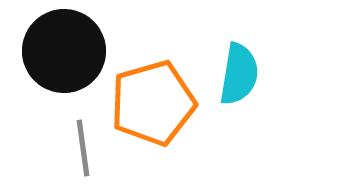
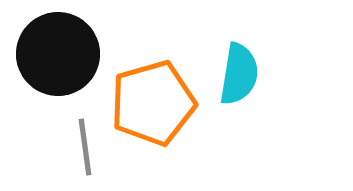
black circle: moved 6 px left, 3 px down
gray line: moved 2 px right, 1 px up
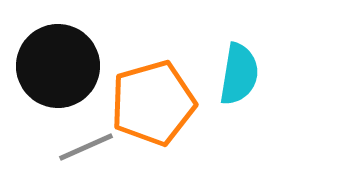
black circle: moved 12 px down
gray line: moved 1 px right; rotated 74 degrees clockwise
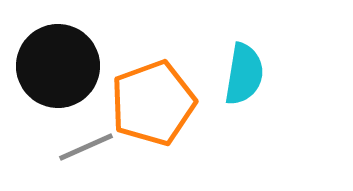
cyan semicircle: moved 5 px right
orange pentagon: rotated 4 degrees counterclockwise
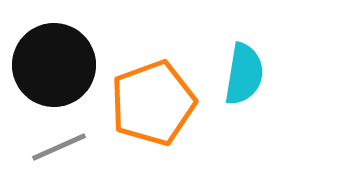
black circle: moved 4 px left, 1 px up
gray line: moved 27 px left
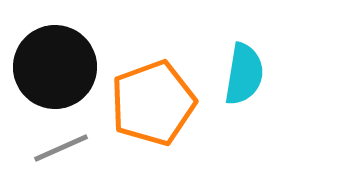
black circle: moved 1 px right, 2 px down
gray line: moved 2 px right, 1 px down
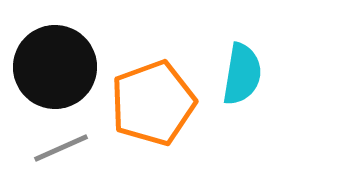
cyan semicircle: moved 2 px left
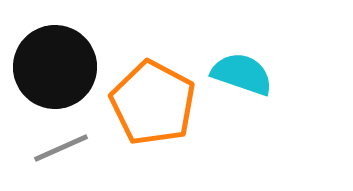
cyan semicircle: rotated 80 degrees counterclockwise
orange pentagon: rotated 24 degrees counterclockwise
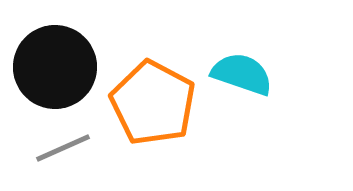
gray line: moved 2 px right
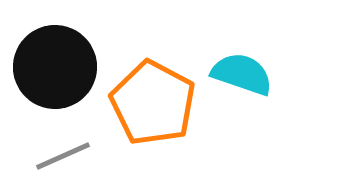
gray line: moved 8 px down
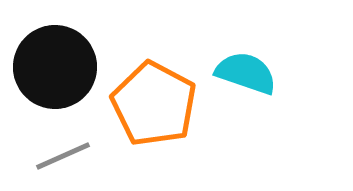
cyan semicircle: moved 4 px right, 1 px up
orange pentagon: moved 1 px right, 1 px down
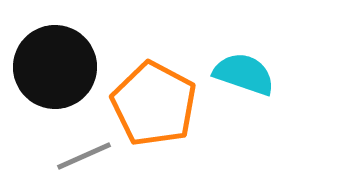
cyan semicircle: moved 2 px left, 1 px down
gray line: moved 21 px right
